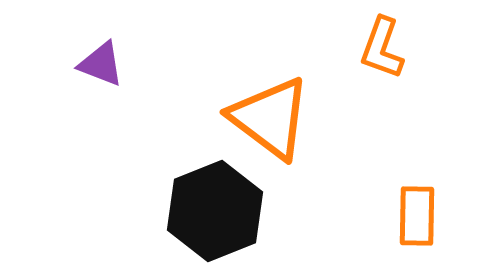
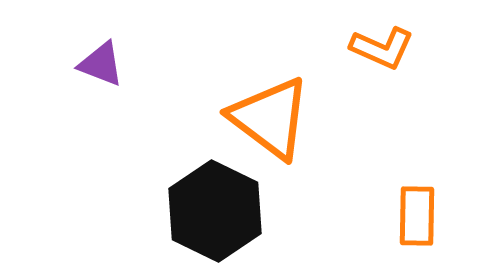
orange L-shape: rotated 86 degrees counterclockwise
black hexagon: rotated 12 degrees counterclockwise
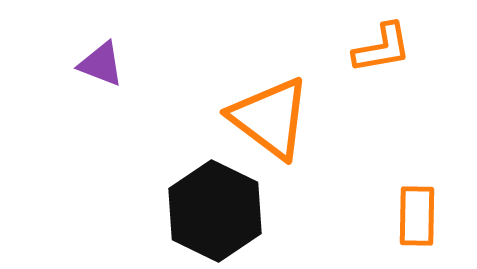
orange L-shape: rotated 34 degrees counterclockwise
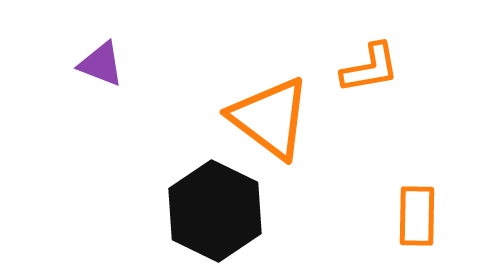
orange L-shape: moved 12 px left, 20 px down
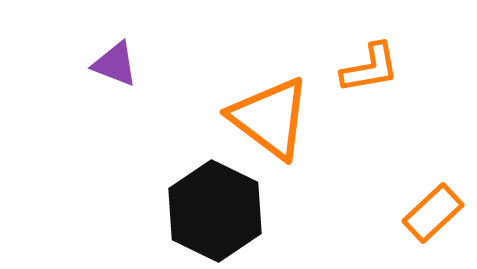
purple triangle: moved 14 px right
orange rectangle: moved 16 px right, 3 px up; rotated 46 degrees clockwise
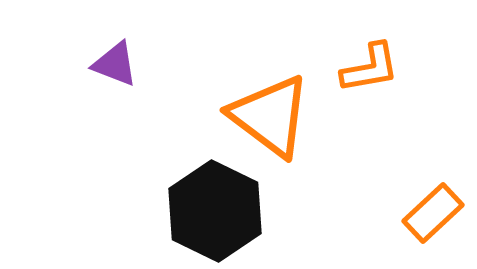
orange triangle: moved 2 px up
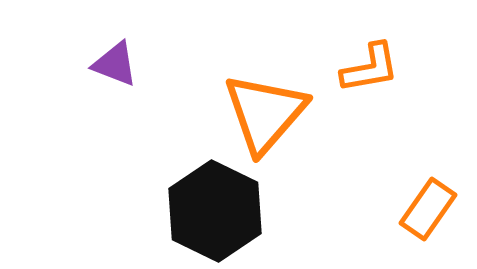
orange triangle: moved 5 px left, 3 px up; rotated 34 degrees clockwise
orange rectangle: moved 5 px left, 4 px up; rotated 12 degrees counterclockwise
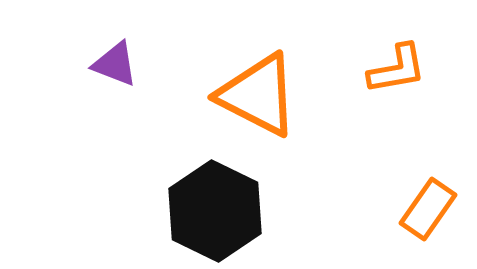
orange L-shape: moved 27 px right, 1 px down
orange triangle: moved 7 px left, 18 px up; rotated 44 degrees counterclockwise
